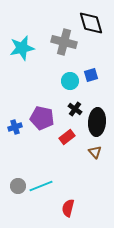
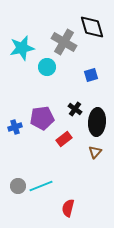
black diamond: moved 1 px right, 4 px down
gray cross: rotated 15 degrees clockwise
cyan circle: moved 23 px left, 14 px up
purple pentagon: rotated 20 degrees counterclockwise
red rectangle: moved 3 px left, 2 px down
brown triangle: rotated 24 degrees clockwise
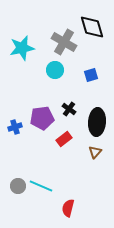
cyan circle: moved 8 px right, 3 px down
black cross: moved 6 px left
cyan line: rotated 45 degrees clockwise
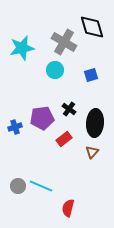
black ellipse: moved 2 px left, 1 px down
brown triangle: moved 3 px left
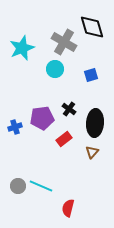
cyan star: rotated 10 degrees counterclockwise
cyan circle: moved 1 px up
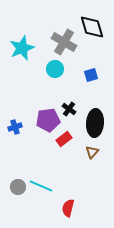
purple pentagon: moved 6 px right, 2 px down
gray circle: moved 1 px down
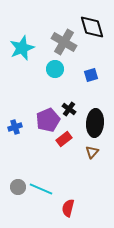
purple pentagon: rotated 15 degrees counterclockwise
cyan line: moved 3 px down
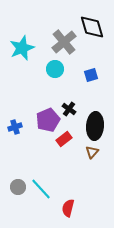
gray cross: rotated 20 degrees clockwise
black ellipse: moved 3 px down
cyan line: rotated 25 degrees clockwise
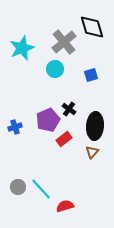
red semicircle: moved 3 px left, 2 px up; rotated 60 degrees clockwise
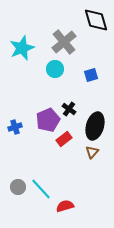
black diamond: moved 4 px right, 7 px up
black ellipse: rotated 12 degrees clockwise
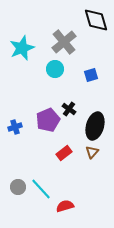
red rectangle: moved 14 px down
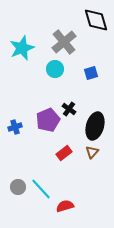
blue square: moved 2 px up
